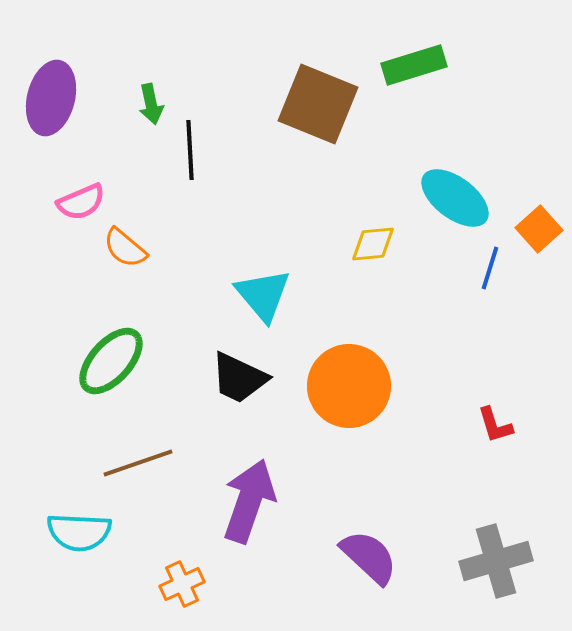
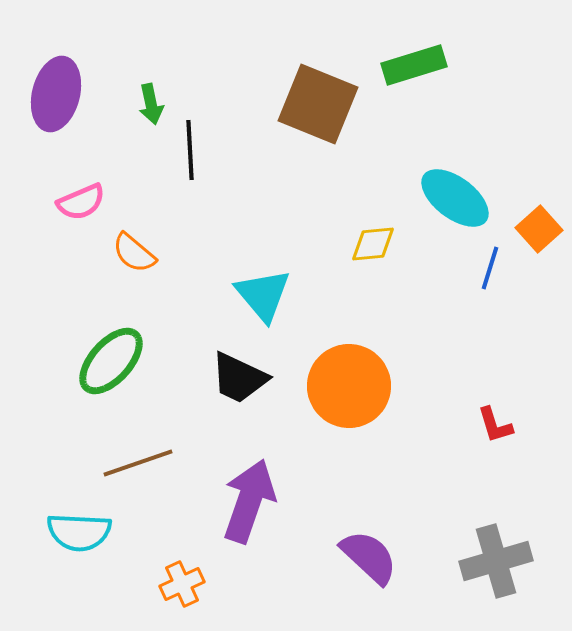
purple ellipse: moved 5 px right, 4 px up
orange semicircle: moved 9 px right, 5 px down
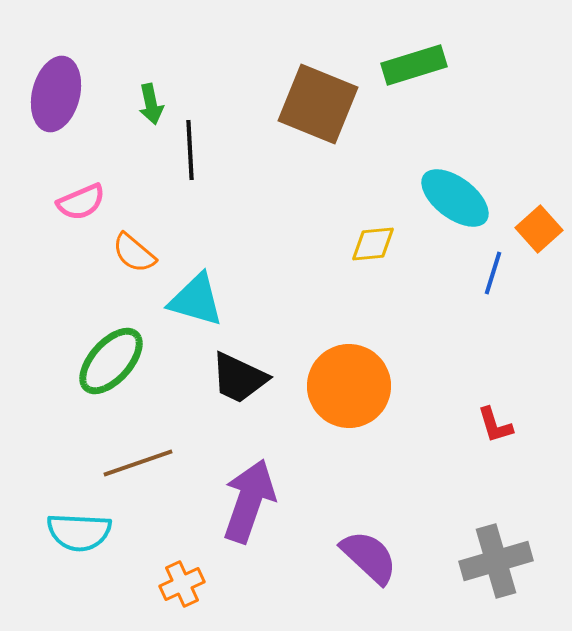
blue line: moved 3 px right, 5 px down
cyan triangle: moved 67 px left, 5 px down; rotated 34 degrees counterclockwise
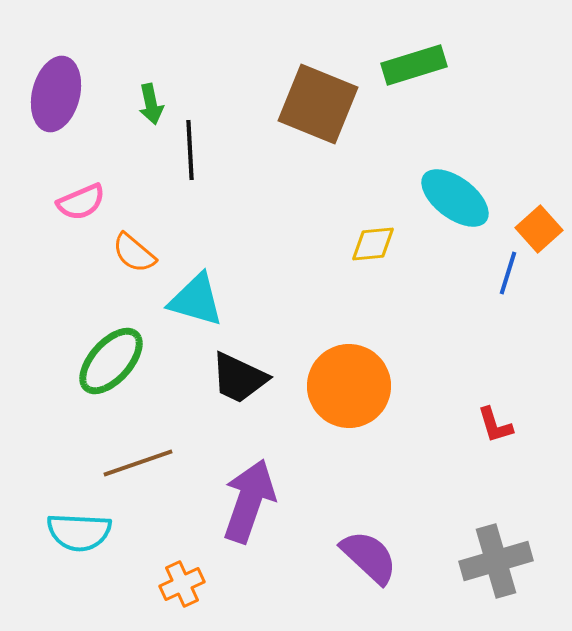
blue line: moved 15 px right
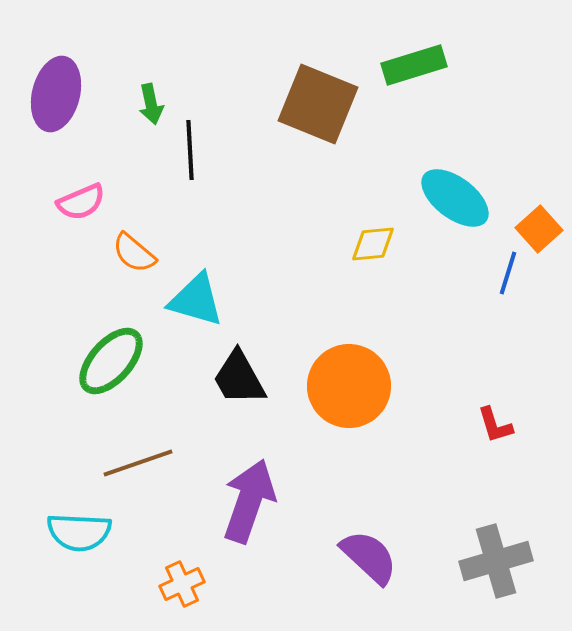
black trapezoid: rotated 36 degrees clockwise
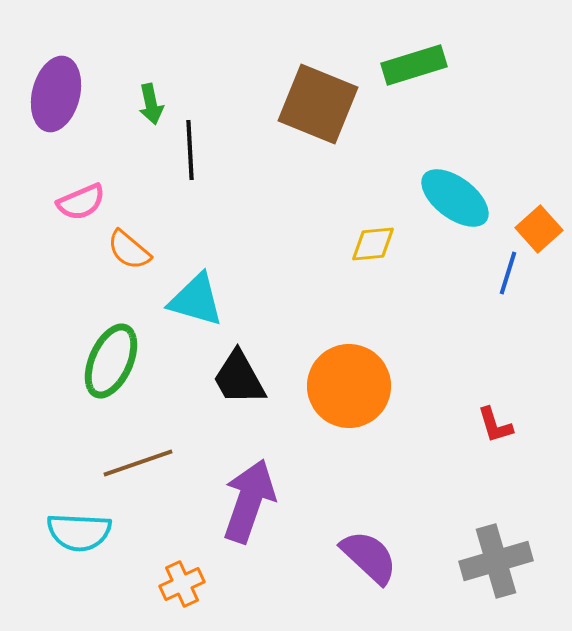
orange semicircle: moved 5 px left, 3 px up
green ellipse: rotated 18 degrees counterclockwise
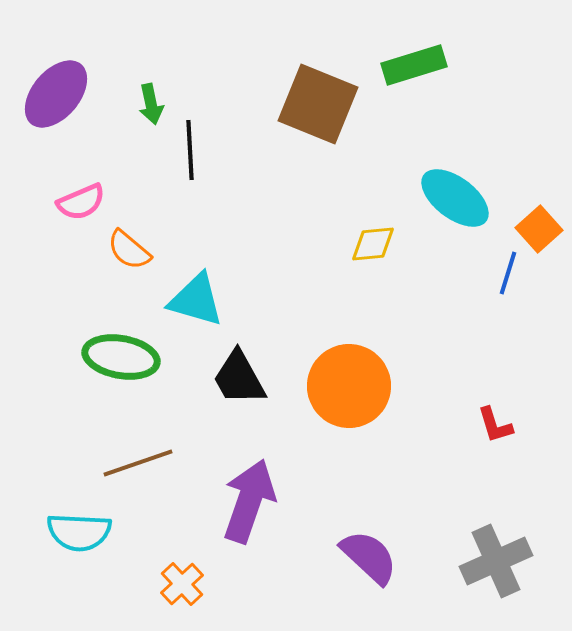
purple ellipse: rotated 26 degrees clockwise
green ellipse: moved 10 px right, 4 px up; rotated 76 degrees clockwise
gray cross: rotated 8 degrees counterclockwise
orange cross: rotated 18 degrees counterclockwise
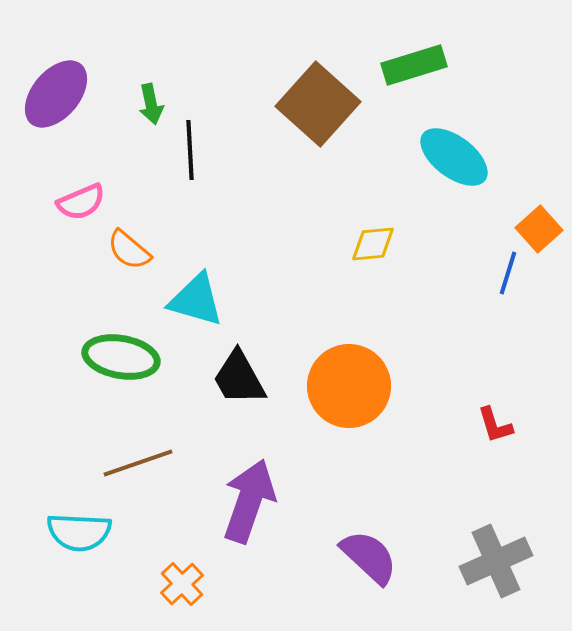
brown square: rotated 20 degrees clockwise
cyan ellipse: moved 1 px left, 41 px up
